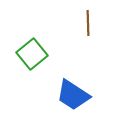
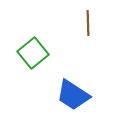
green square: moved 1 px right, 1 px up
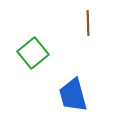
blue trapezoid: rotated 42 degrees clockwise
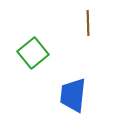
blue trapezoid: rotated 21 degrees clockwise
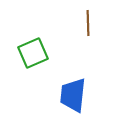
green square: rotated 16 degrees clockwise
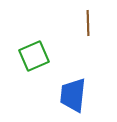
green square: moved 1 px right, 3 px down
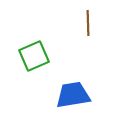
blue trapezoid: rotated 75 degrees clockwise
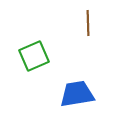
blue trapezoid: moved 4 px right, 1 px up
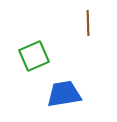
blue trapezoid: moved 13 px left
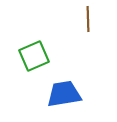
brown line: moved 4 px up
